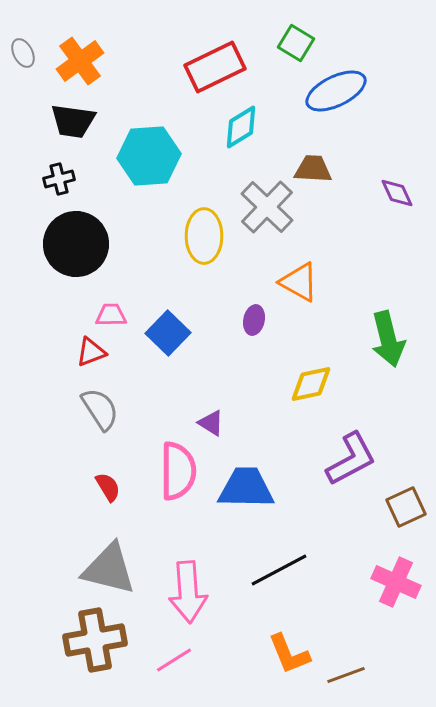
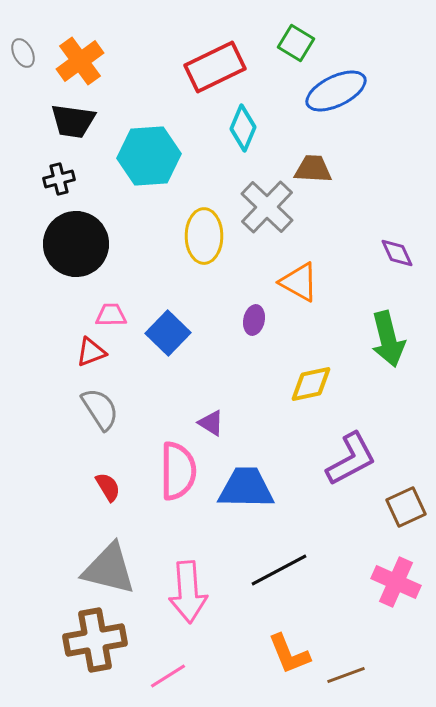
cyan diamond: moved 2 px right, 1 px down; rotated 36 degrees counterclockwise
purple diamond: moved 60 px down
pink line: moved 6 px left, 16 px down
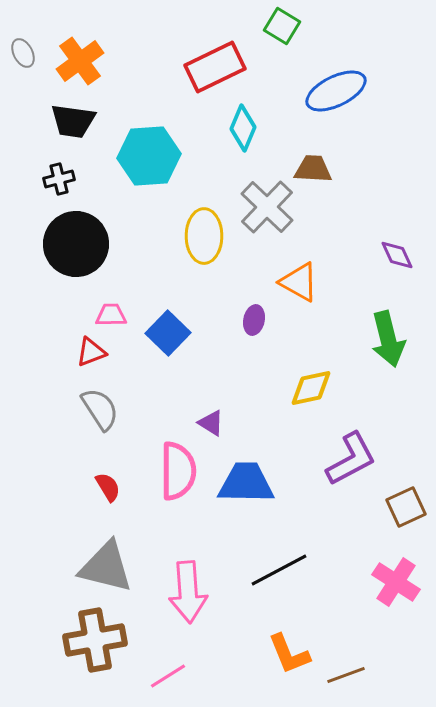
green square: moved 14 px left, 17 px up
purple diamond: moved 2 px down
yellow diamond: moved 4 px down
blue trapezoid: moved 5 px up
gray triangle: moved 3 px left, 2 px up
pink cross: rotated 9 degrees clockwise
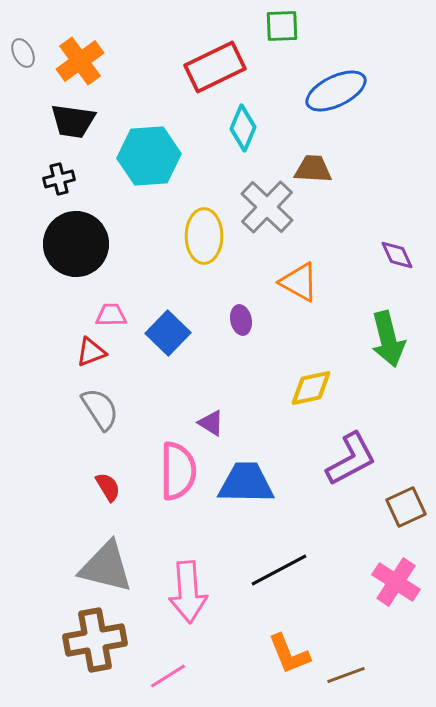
green square: rotated 33 degrees counterclockwise
purple ellipse: moved 13 px left; rotated 24 degrees counterclockwise
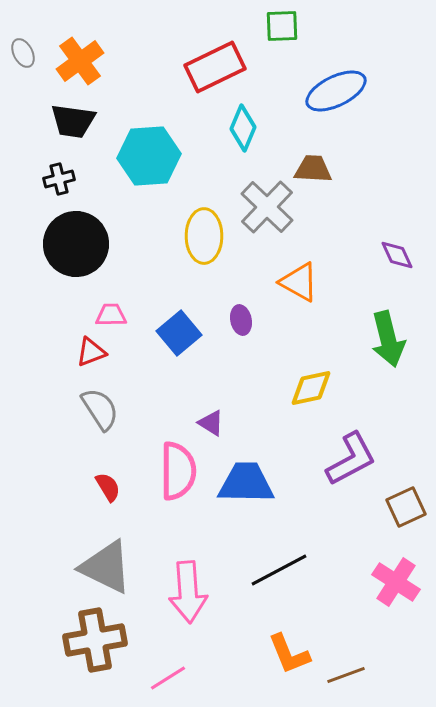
blue square: moved 11 px right; rotated 6 degrees clockwise
gray triangle: rotated 12 degrees clockwise
pink line: moved 2 px down
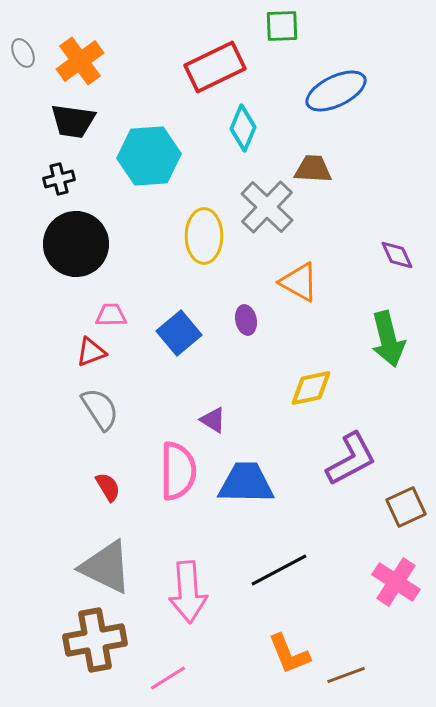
purple ellipse: moved 5 px right
purple triangle: moved 2 px right, 3 px up
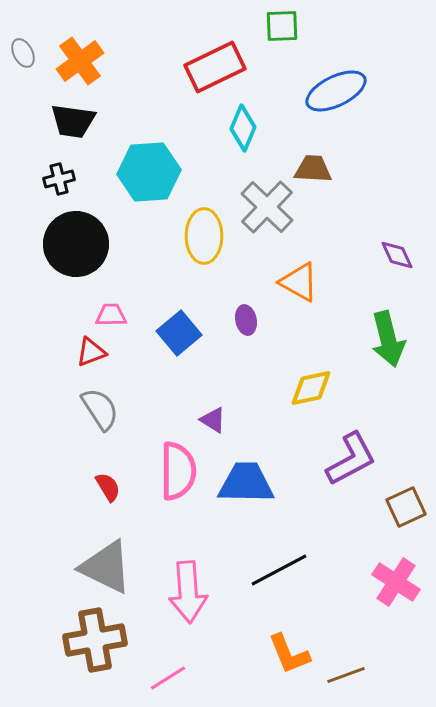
cyan hexagon: moved 16 px down
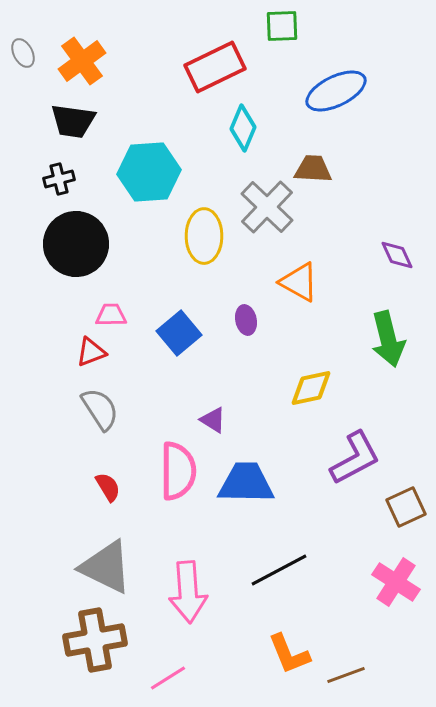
orange cross: moved 2 px right
purple L-shape: moved 4 px right, 1 px up
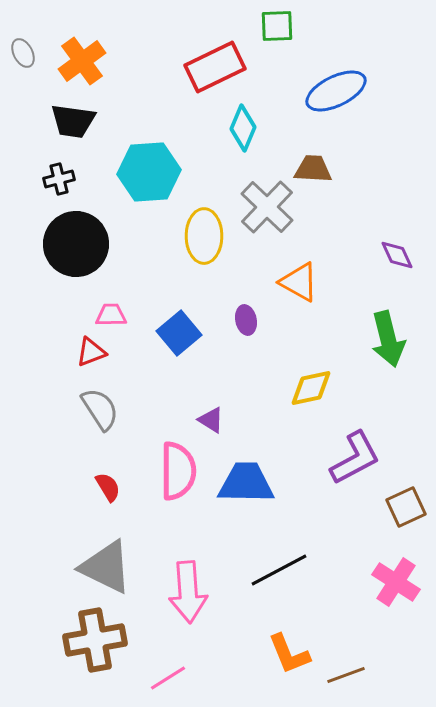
green square: moved 5 px left
purple triangle: moved 2 px left
